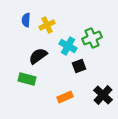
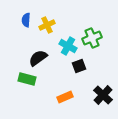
black semicircle: moved 2 px down
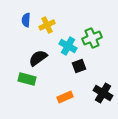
black cross: moved 2 px up; rotated 12 degrees counterclockwise
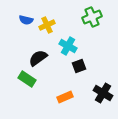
blue semicircle: rotated 80 degrees counterclockwise
green cross: moved 21 px up
green rectangle: rotated 18 degrees clockwise
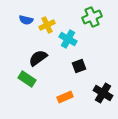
cyan cross: moved 7 px up
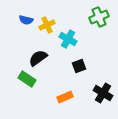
green cross: moved 7 px right
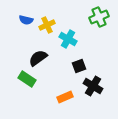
black cross: moved 10 px left, 7 px up
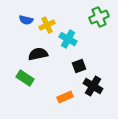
black semicircle: moved 4 px up; rotated 24 degrees clockwise
green rectangle: moved 2 px left, 1 px up
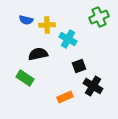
yellow cross: rotated 21 degrees clockwise
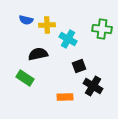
green cross: moved 3 px right, 12 px down; rotated 30 degrees clockwise
orange rectangle: rotated 21 degrees clockwise
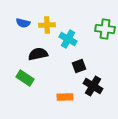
blue semicircle: moved 3 px left, 3 px down
green cross: moved 3 px right
